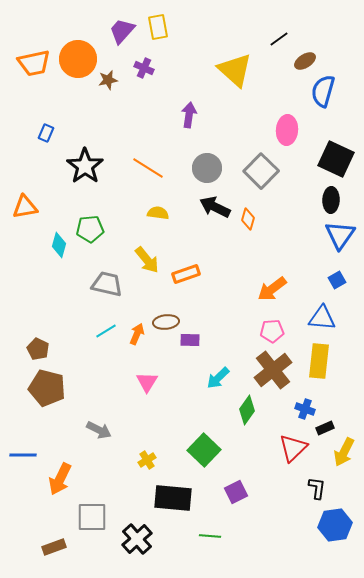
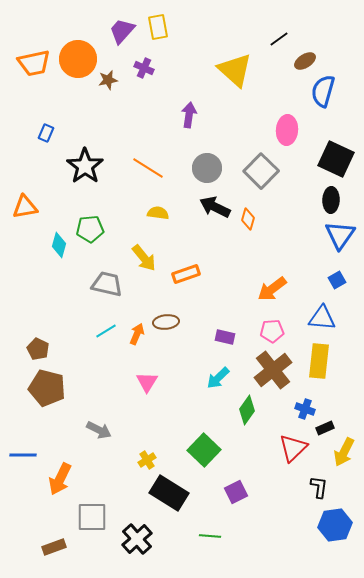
yellow arrow at (147, 260): moved 3 px left, 2 px up
purple rectangle at (190, 340): moved 35 px right, 3 px up; rotated 12 degrees clockwise
black L-shape at (317, 488): moved 2 px right, 1 px up
black rectangle at (173, 498): moved 4 px left, 5 px up; rotated 27 degrees clockwise
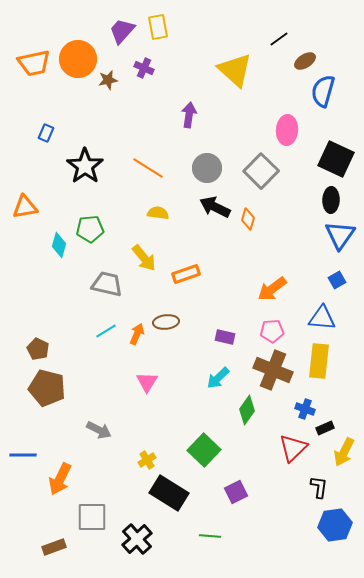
brown cross at (273, 370): rotated 30 degrees counterclockwise
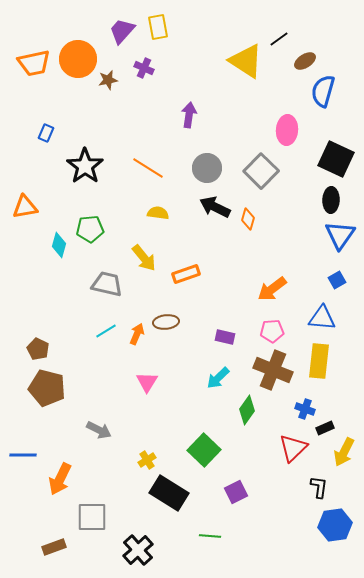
yellow triangle at (235, 70): moved 11 px right, 9 px up; rotated 9 degrees counterclockwise
black cross at (137, 539): moved 1 px right, 11 px down
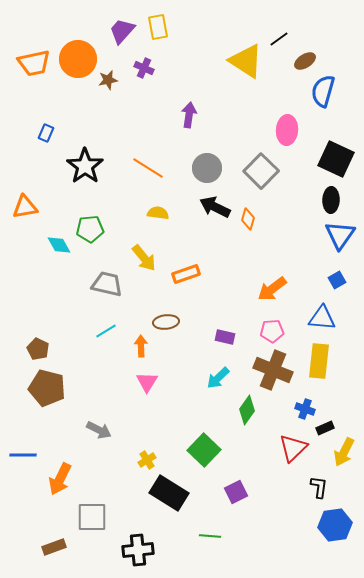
cyan diamond at (59, 245): rotated 45 degrees counterclockwise
orange arrow at (137, 334): moved 4 px right, 12 px down; rotated 25 degrees counterclockwise
black cross at (138, 550): rotated 36 degrees clockwise
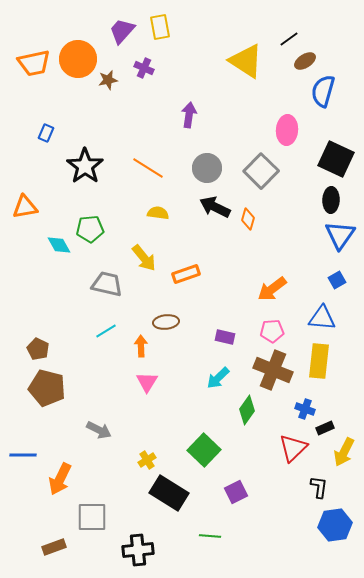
yellow rectangle at (158, 27): moved 2 px right
black line at (279, 39): moved 10 px right
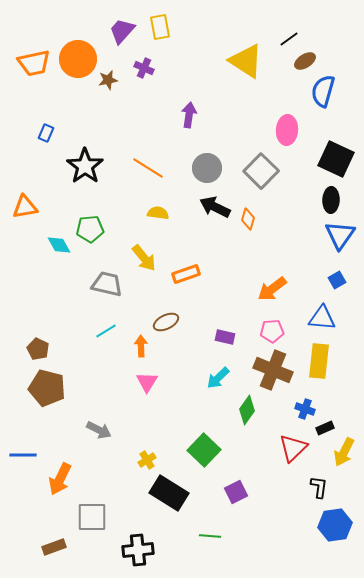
brown ellipse at (166, 322): rotated 20 degrees counterclockwise
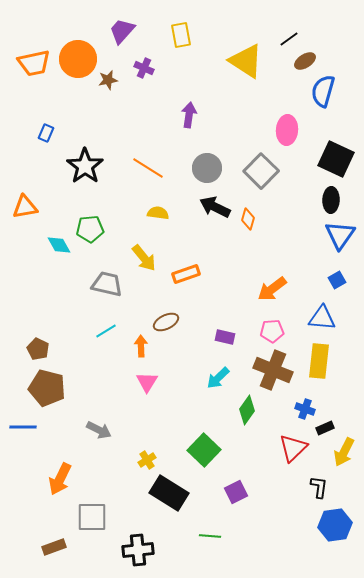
yellow rectangle at (160, 27): moved 21 px right, 8 px down
blue line at (23, 455): moved 28 px up
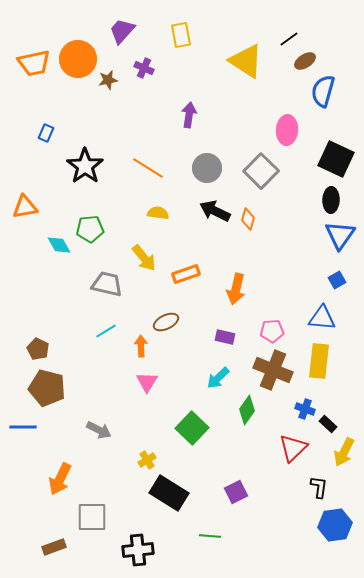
black arrow at (215, 207): moved 4 px down
orange arrow at (272, 289): moved 36 px left; rotated 40 degrees counterclockwise
black rectangle at (325, 428): moved 3 px right, 4 px up; rotated 66 degrees clockwise
green square at (204, 450): moved 12 px left, 22 px up
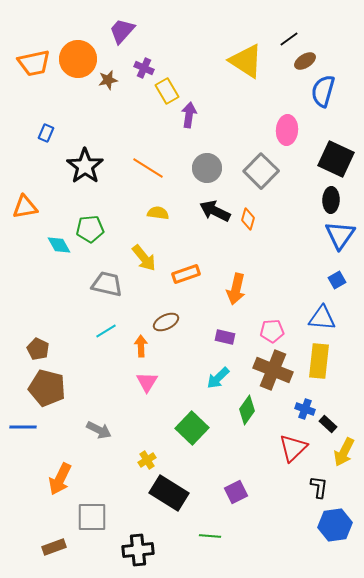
yellow rectangle at (181, 35): moved 14 px left, 56 px down; rotated 20 degrees counterclockwise
